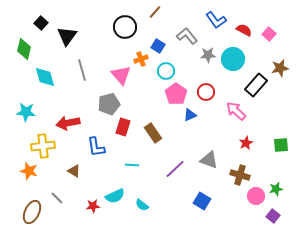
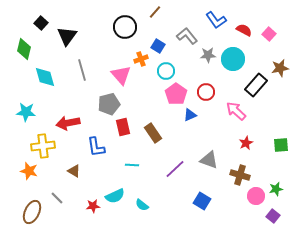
red rectangle at (123, 127): rotated 30 degrees counterclockwise
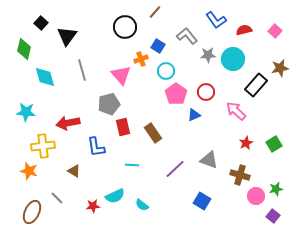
red semicircle at (244, 30): rotated 42 degrees counterclockwise
pink square at (269, 34): moved 6 px right, 3 px up
blue triangle at (190, 115): moved 4 px right
green square at (281, 145): moved 7 px left, 1 px up; rotated 28 degrees counterclockwise
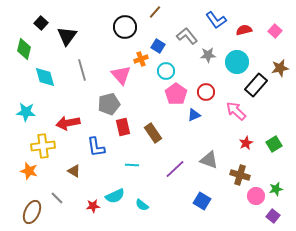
cyan circle at (233, 59): moved 4 px right, 3 px down
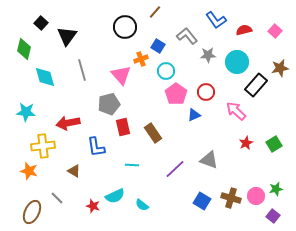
brown cross at (240, 175): moved 9 px left, 23 px down
red star at (93, 206): rotated 24 degrees clockwise
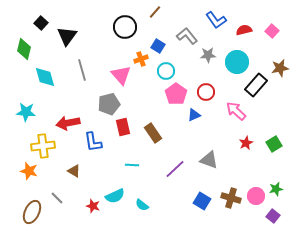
pink square at (275, 31): moved 3 px left
blue L-shape at (96, 147): moved 3 px left, 5 px up
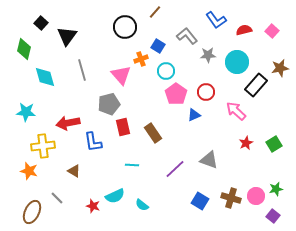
blue square at (202, 201): moved 2 px left
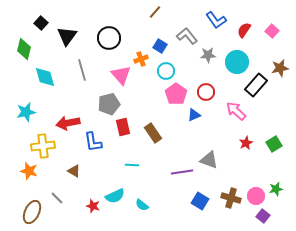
black circle at (125, 27): moved 16 px left, 11 px down
red semicircle at (244, 30): rotated 42 degrees counterclockwise
blue square at (158, 46): moved 2 px right
cyan star at (26, 112): rotated 18 degrees counterclockwise
purple line at (175, 169): moved 7 px right, 3 px down; rotated 35 degrees clockwise
purple square at (273, 216): moved 10 px left
